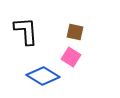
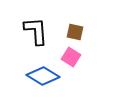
black L-shape: moved 10 px right
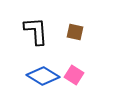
pink square: moved 3 px right, 18 px down
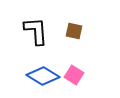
brown square: moved 1 px left, 1 px up
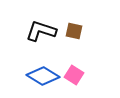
black L-shape: moved 5 px right; rotated 68 degrees counterclockwise
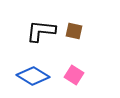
black L-shape: rotated 12 degrees counterclockwise
blue diamond: moved 10 px left
